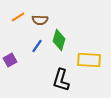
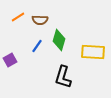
yellow rectangle: moved 4 px right, 8 px up
black L-shape: moved 2 px right, 3 px up
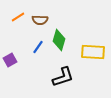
blue line: moved 1 px right, 1 px down
black L-shape: rotated 125 degrees counterclockwise
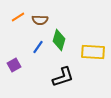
purple square: moved 4 px right, 5 px down
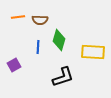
orange line: rotated 24 degrees clockwise
blue line: rotated 32 degrees counterclockwise
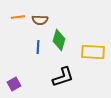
purple square: moved 19 px down
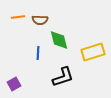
green diamond: rotated 30 degrees counterclockwise
blue line: moved 6 px down
yellow rectangle: rotated 20 degrees counterclockwise
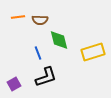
blue line: rotated 24 degrees counterclockwise
black L-shape: moved 17 px left
